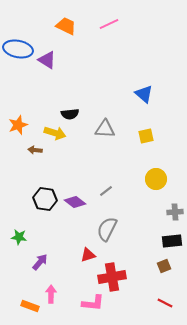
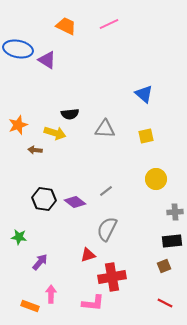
black hexagon: moved 1 px left
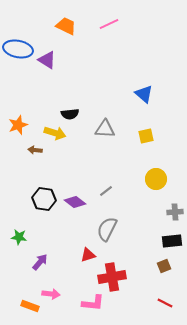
pink arrow: rotated 96 degrees clockwise
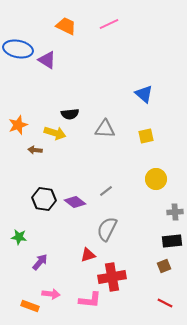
pink L-shape: moved 3 px left, 3 px up
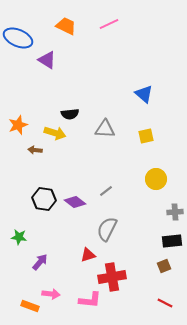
blue ellipse: moved 11 px up; rotated 12 degrees clockwise
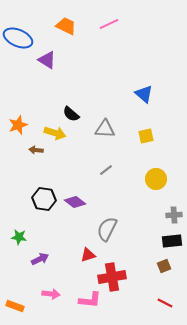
black semicircle: moved 1 px right; rotated 48 degrees clockwise
brown arrow: moved 1 px right
gray line: moved 21 px up
gray cross: moved 1 px left, 3 px down
purple arrow: moved 3 px up; rotated 24 degrees clockwise
orange rectangle: moved 15 px left
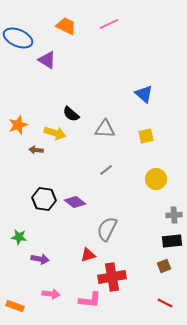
purple arrow: rotated 36 degrees clockwise
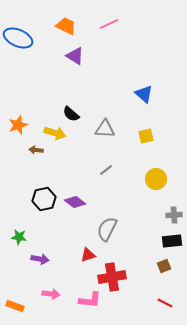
purple triangle: moved 28 px right, 4 px up
black hexagon: rotated 20 degrees counterclockwise
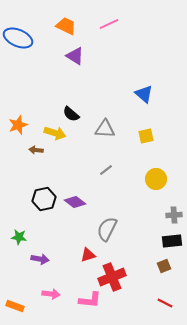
red cross: rotated 12 degrees counterclockwise
